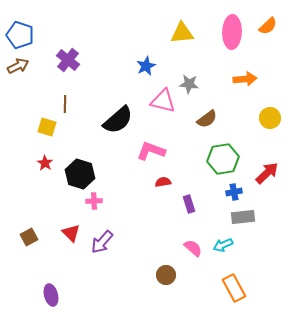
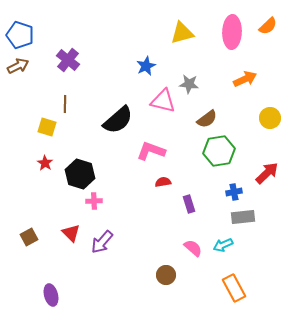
yellow triangle: rotated 10 degrees counterclockwise
orange arrow: rotated 20 degrees counterclockwise
green hexagon: moved 4 px left, 8 px up
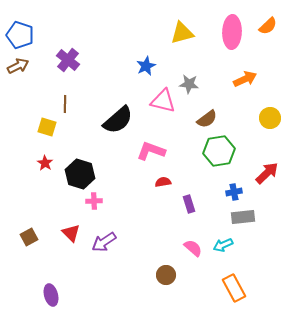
purple arrow: moved 2 px right; rotated 15 degrees clockwise
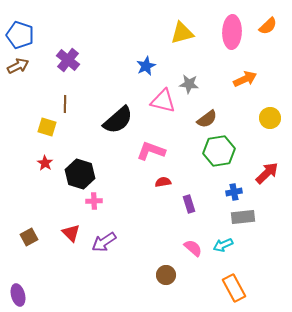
purple ellipse: moved 33 px left
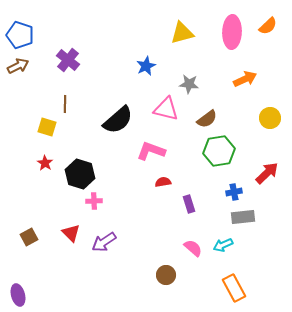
pink triangle: moved 3 px right, 8 px down
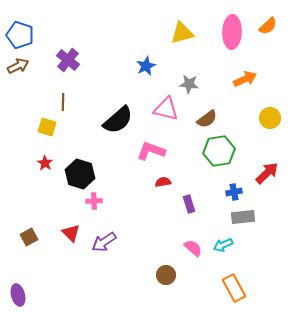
brown line: moved 2 px left, 2 px up
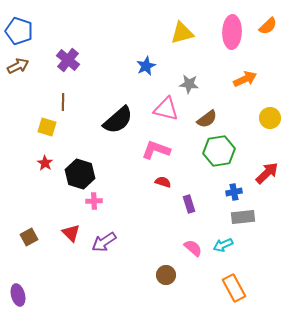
blue pentagon: moved 1 px left, 4 px up
pink L-shape: moved 5 px right, 1 px up
red semicircle: rotated 28 degrees clockwise
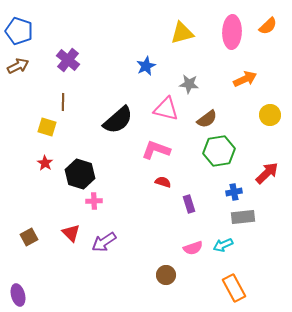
yellow circle: moved 3 px up
pink semicircle: rotated 120 degrees clockwise
